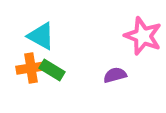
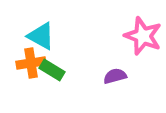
orange cross: moved 5 px up
purple semicircle: moved 1 px down
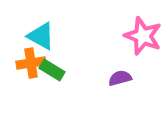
purple semicircle: moved 5 px right, 2 px down
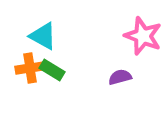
cyan triangle: moved 2 px right
orange cross: moved 1 px left, 5 px down
purple semicircle: moved 1 px up
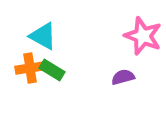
purple semicircle: moved 3 px right
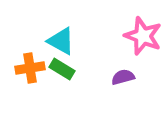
cyan triangle: moved 18 px right, 5 px down
green rectangle: moved 10 px right, 1 px up
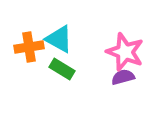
pink star: moved 18 px left, 16 px down
cyan triangle: moved 2 px left, 2 px up
orange cross: moved 1 px left, 21 px up
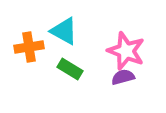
cyan triangle: moved 5 px right, 8 px up
pink star: moved 1 px right, 1 px up
green rectangle: moved 8 px right
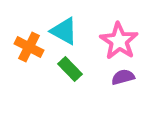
orange cross: rotated 36 degrees clockwise
pink star: moved 7 px left, 10 px up; rotated 12 degrees clockwise
green rectangle: rotated 15 degrees clockwise
